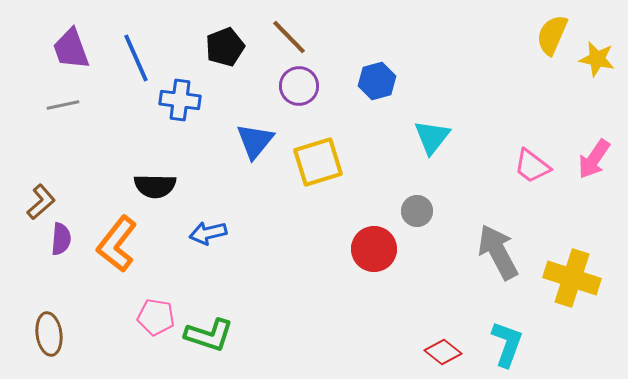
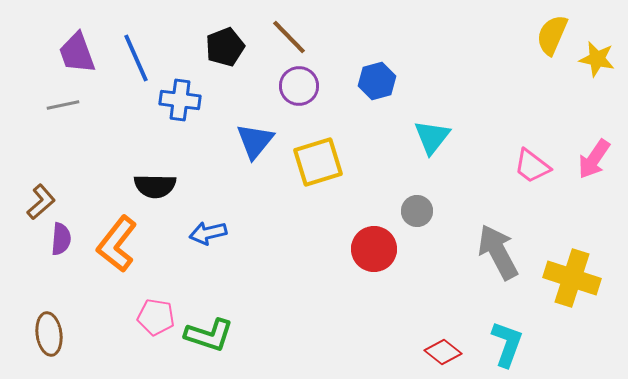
purple trapezoid: moved 6 px right, 4 px down
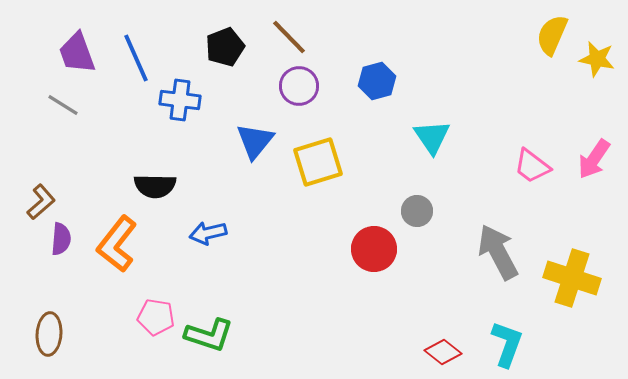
gray line: rotated 44 degrees clockwise
cyan triangle: rotated 12 degrees counterclockwise
brown ellipse: rotated 12 degrees clockwise
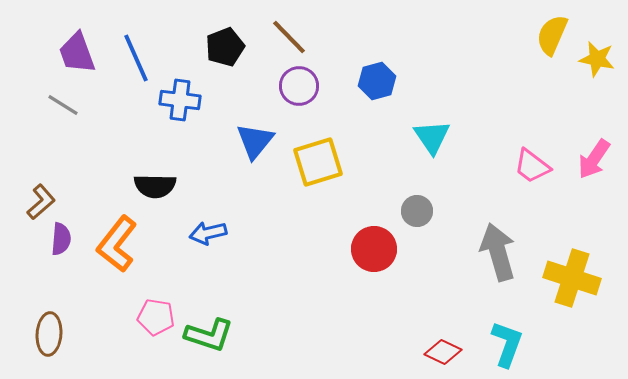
gray arrow: rotated 12 degrees clockwise
red diamond: rotated 12 degrees counterclockwise
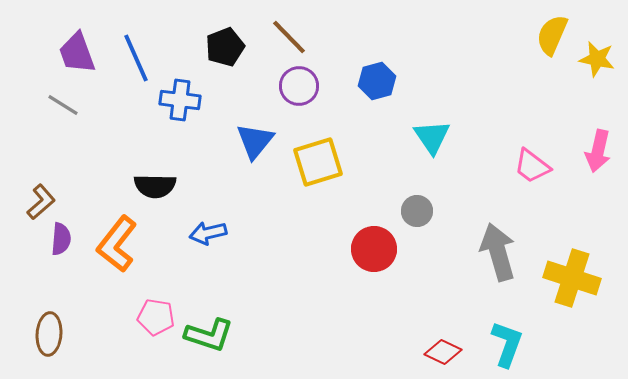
pink arrow: moved 4 px right, 8 px up; rotated 21 degrees counterclockwise
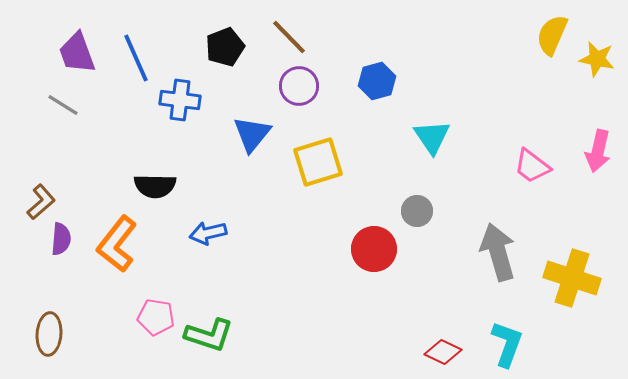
blue triangle: moved 3 px left, 7 px up
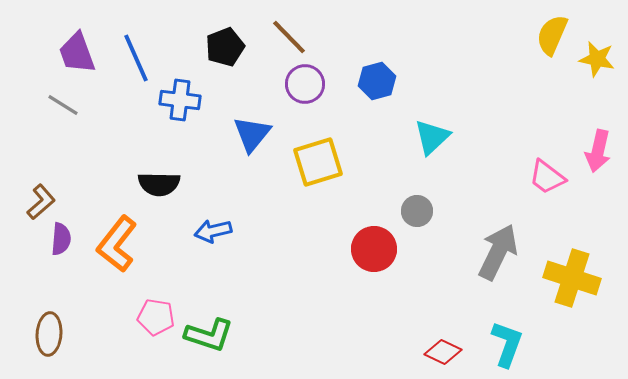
purple circle: moved 6 px right, 2 px up
cyan triangle: rotated 21 degrees clockwise
pink trapezoid: moved 15 px right, 11 px down
black semicircle: moved 4 px right, 2 px up
blue arrow: moved 5 px right, 2 px up
gray arrow: rotated 42 degrees clockwise
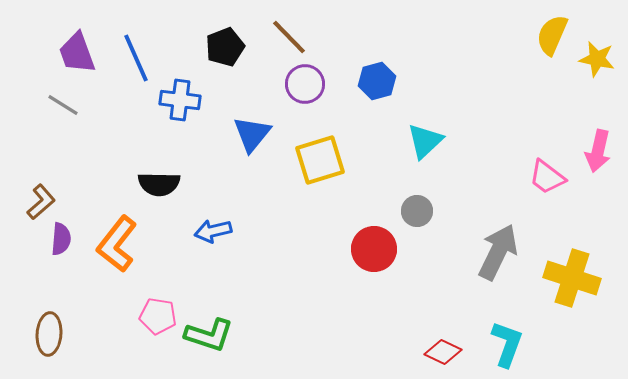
cyan triangle: moved 7 px left, 4 px down
yellow square: moved 2 px right, 2 px up
pink pentagon: moved 2 px right, 1 px up
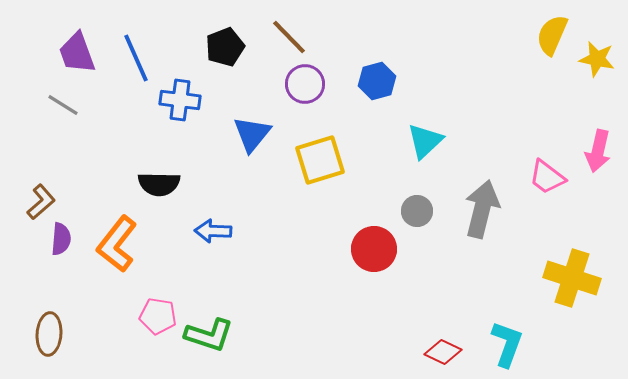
blue arrow: rotated 15 degrees clockwise
gray arrow: moved 16 px left, 43 px up; rotated 12 degrees counterclockwise
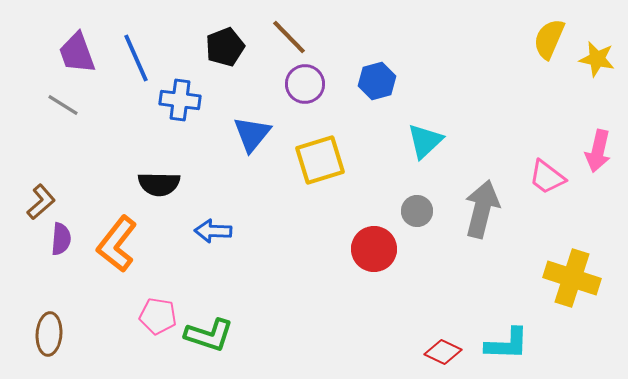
yellow semicircle: moved 3 px left, 4 px down
cyan L-shape: rotated 72 degrees clockwise
